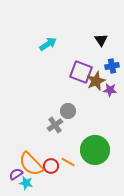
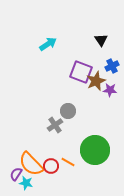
blue cross: rotated 16 degrees counterclockwise
purple semicircle: rotated 24 degrees counterclockwise
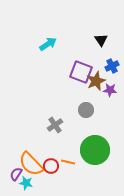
gray circle: moved 18 px right, 1 px up
orange line: rotated 16 degrees counterclockwise
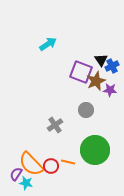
black triangle: moved 20 px down
